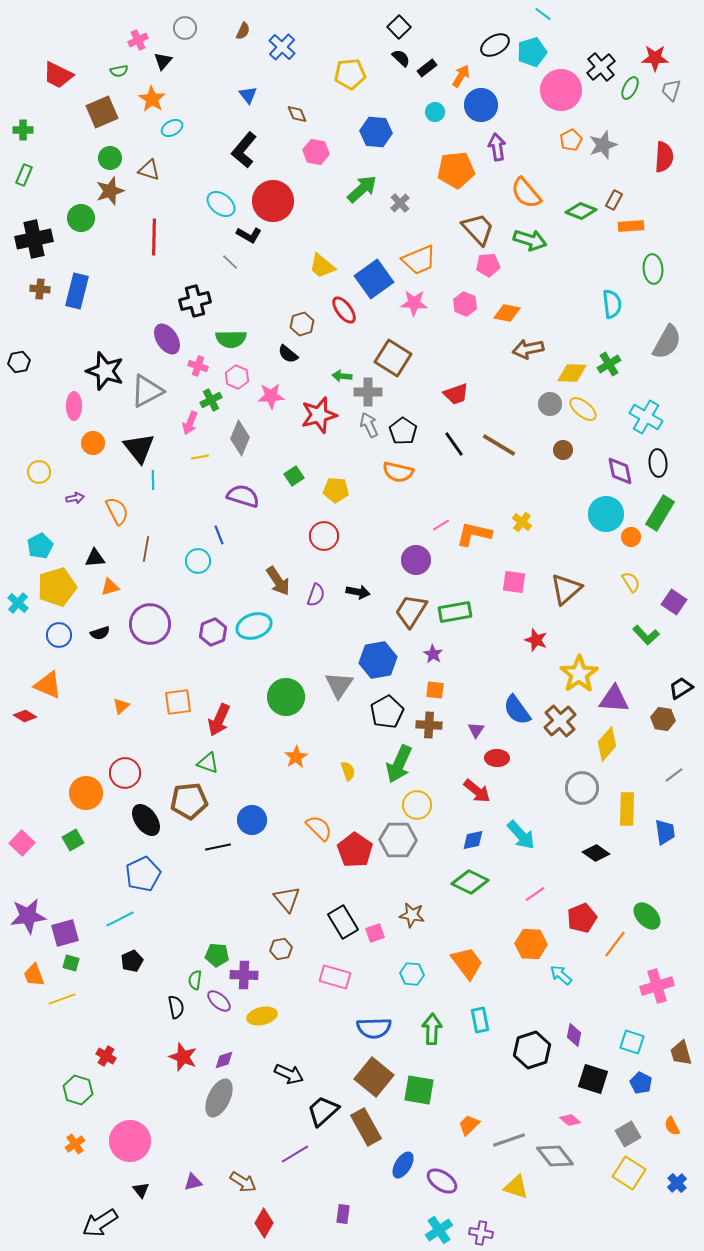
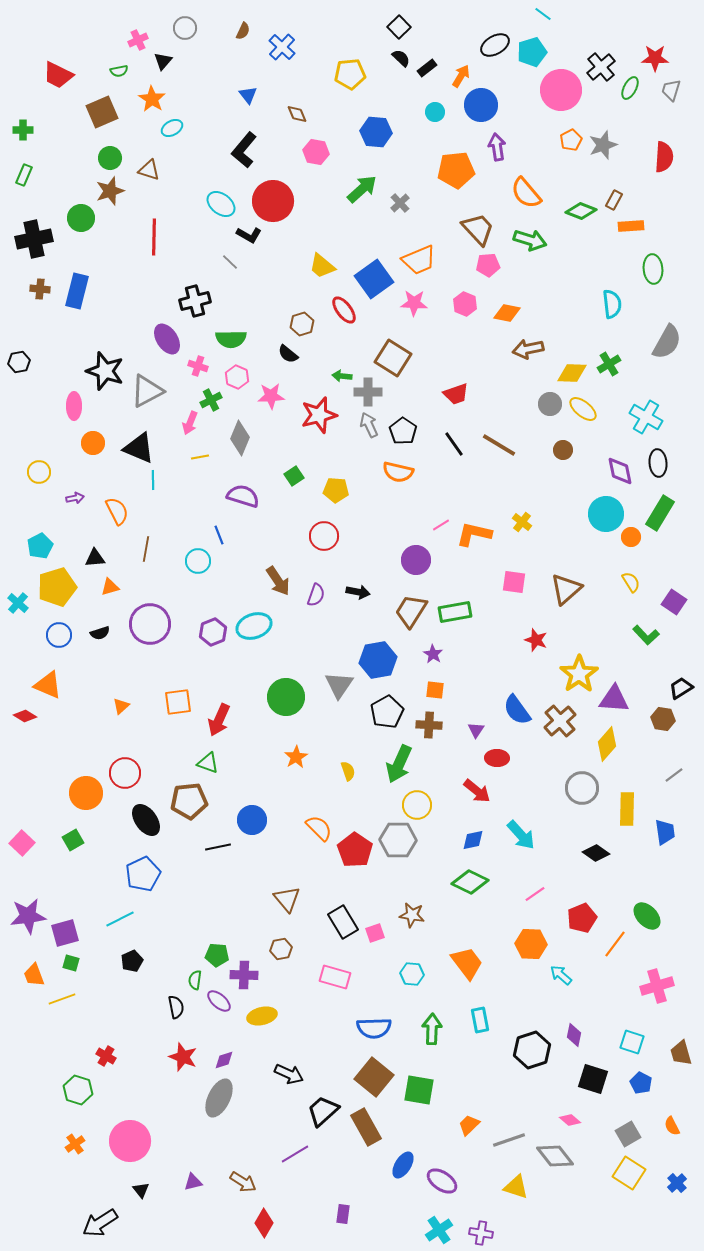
black triangle at (139, 448): rotated 28 degrees counterclockwise
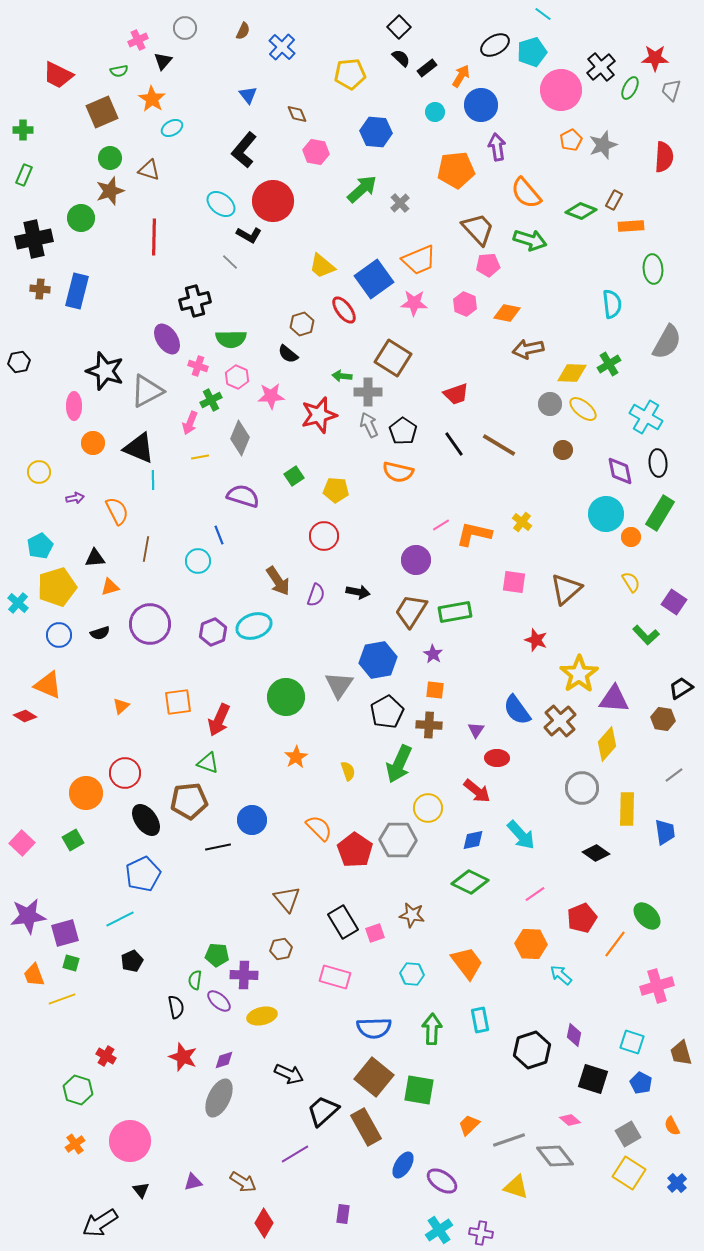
yellow circle at (417, 805): moved 11 px right, 3 px down
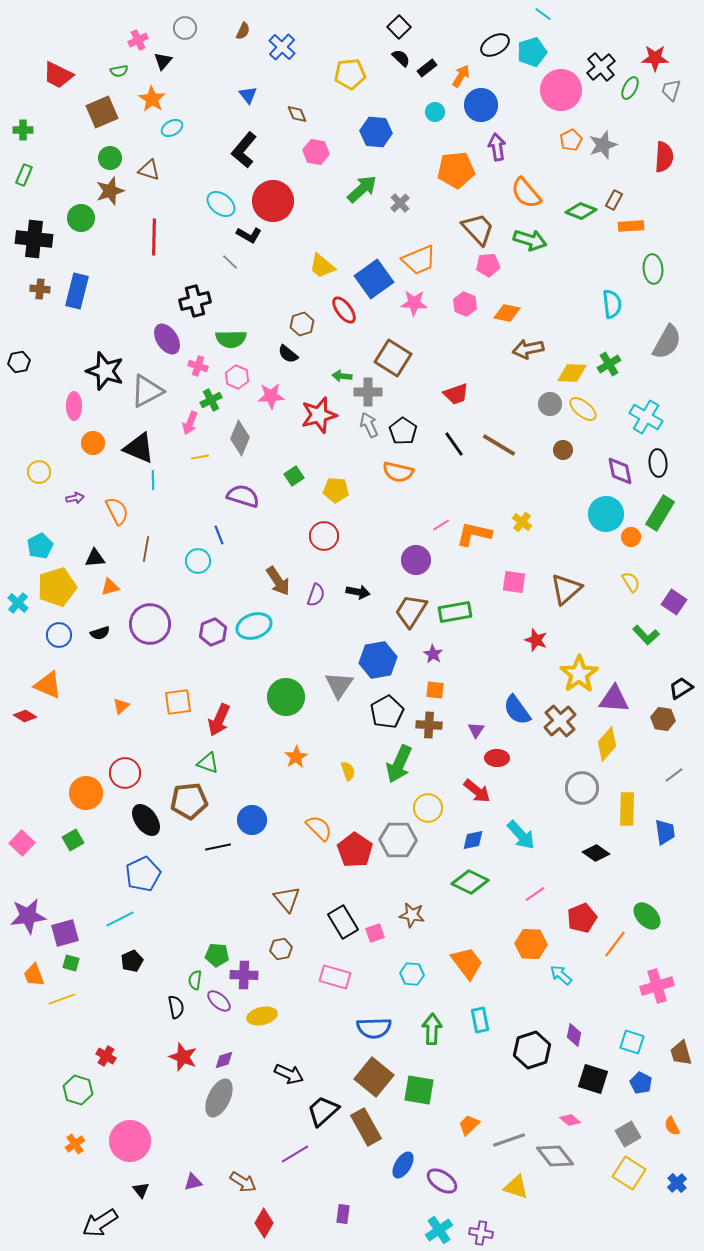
black cross at (34, 239): rotated 18 degrees clockwise
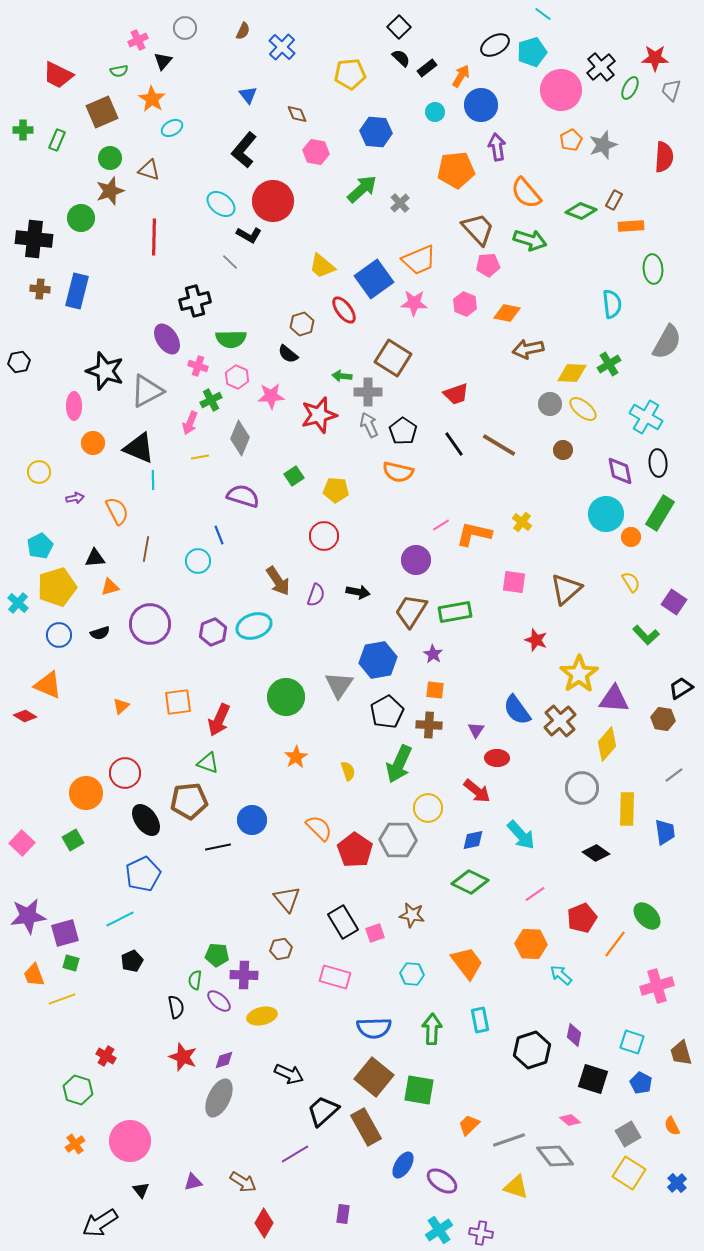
green rectangle at (24, 175): moved 33 px right, 35 px up
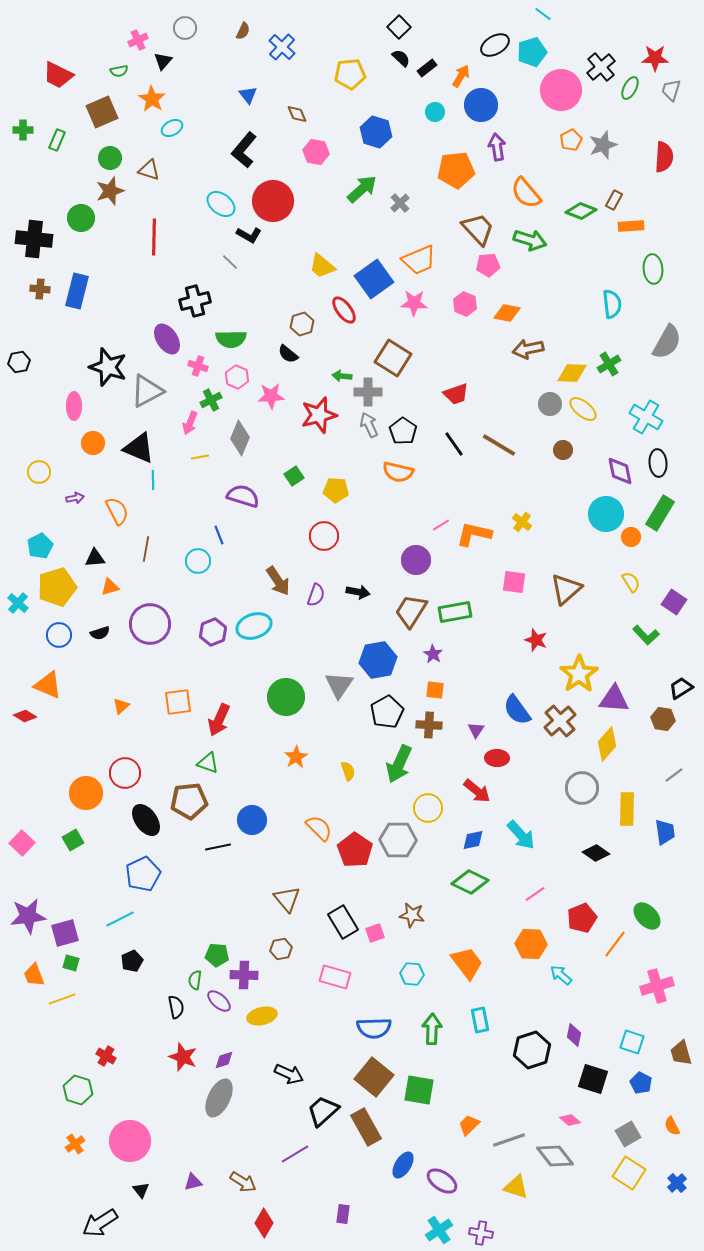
blue hexagon at (376, 132): rotated 12 degrees clockwise
black star at (105, 371): moved 3 px right, 4 px up
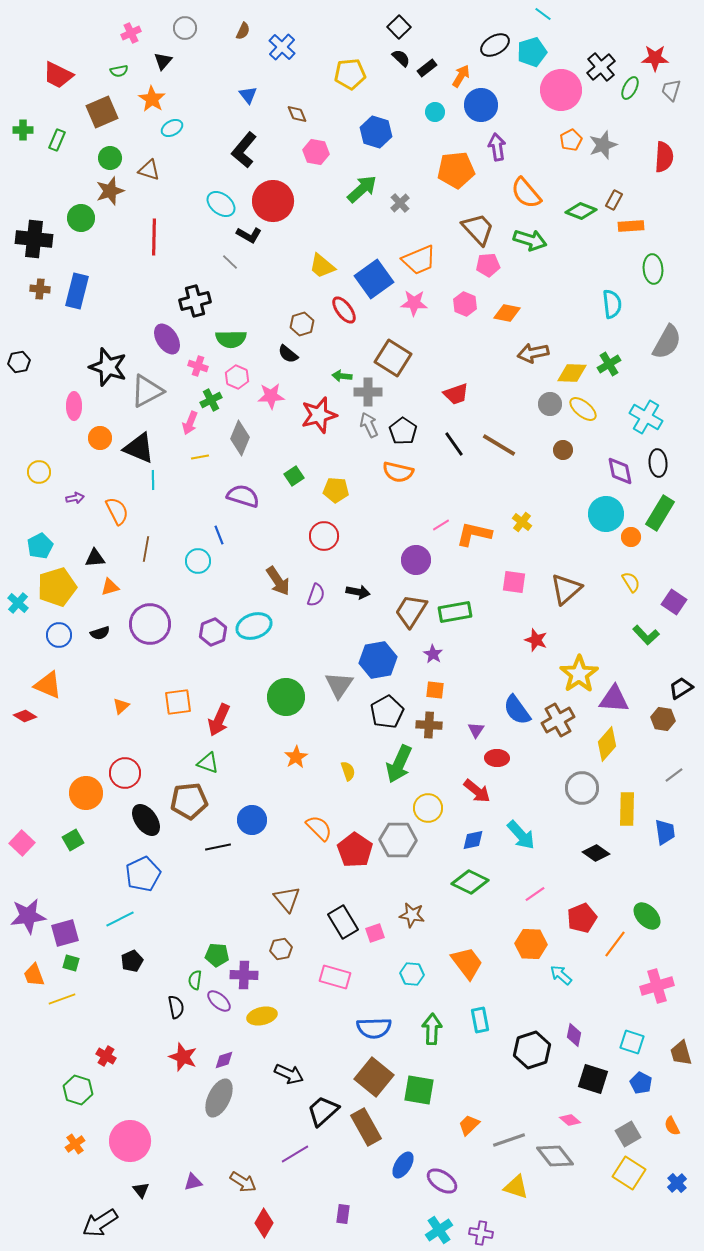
pink cross at (138, 40): moved 7 px left, 7 px up
brown arrow at (528, 349): moved 5 px right, 4 px down
orange circle at (93, 443): moved 7 px right, 5 px up
brown cross at (560, 721): moved 2 px left, 1 px up; rotated 12 degrees clockwise
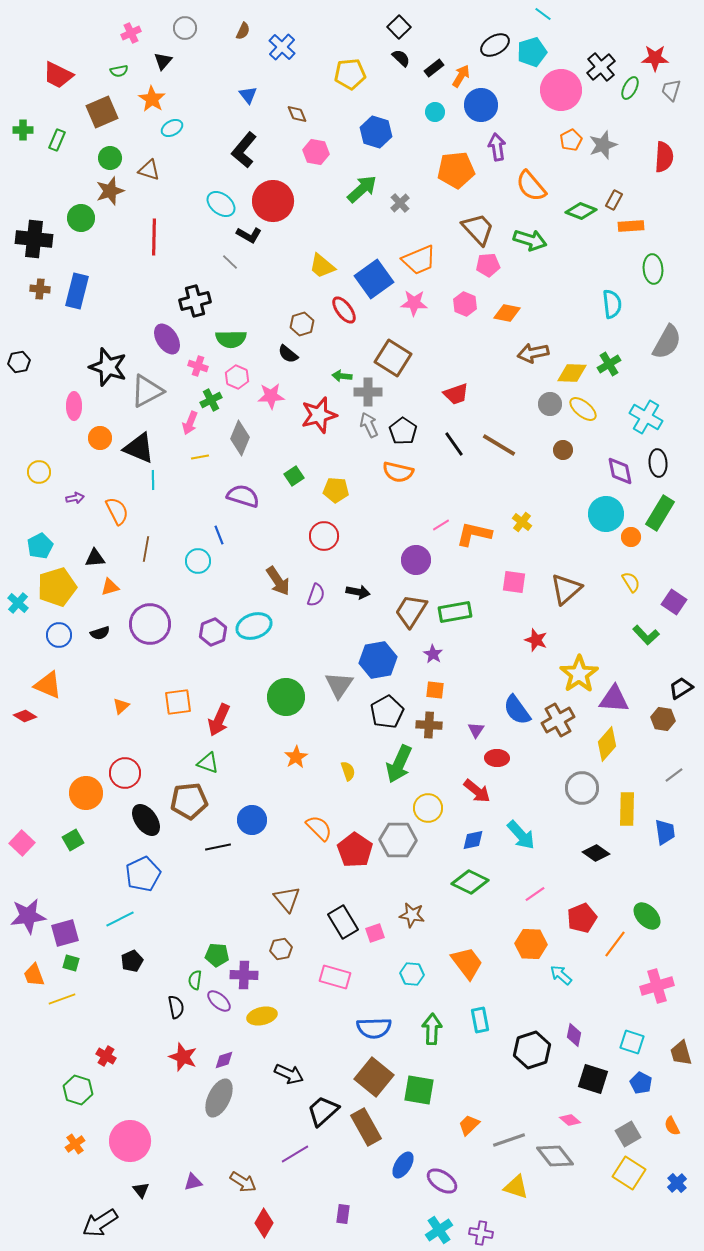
black rectangle at (427, 68): moved 7 px right
orange semicircle at (526, 193): moved 5 px right, 7 px up
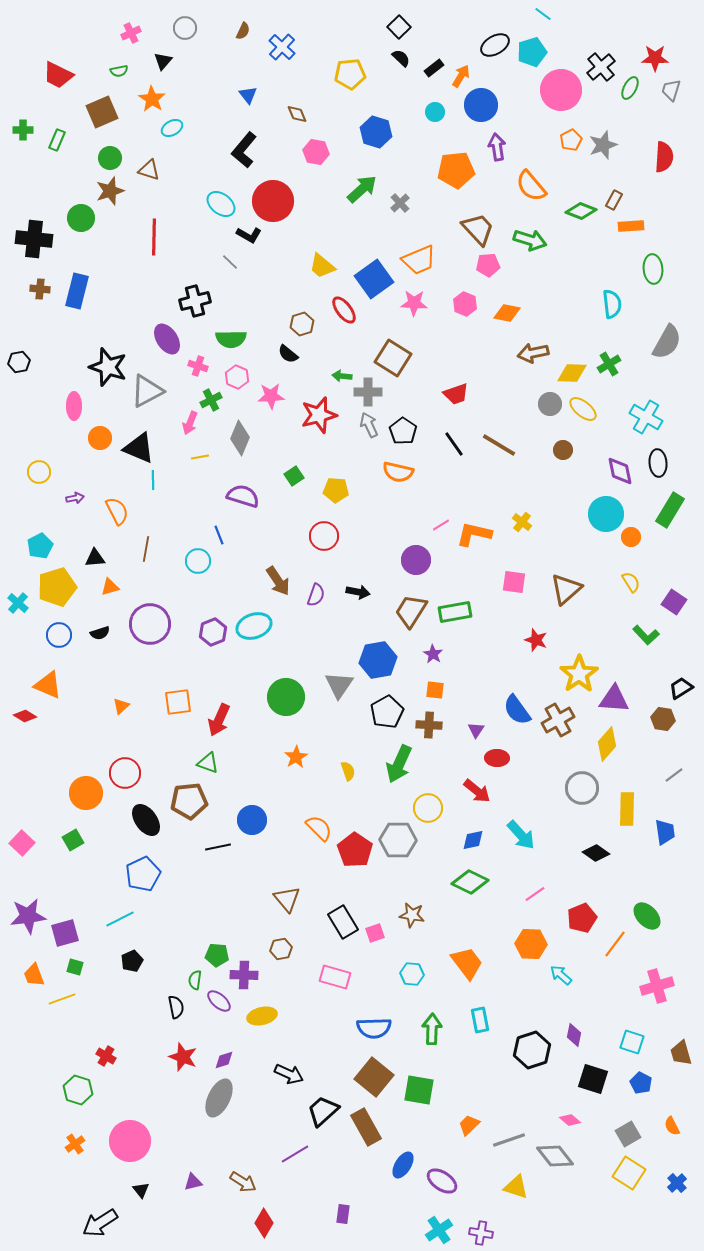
green rectangle at (660, 513): moved 10 px right, 3 px up
green square at (71, 963): moved 4 px right, 4 px down
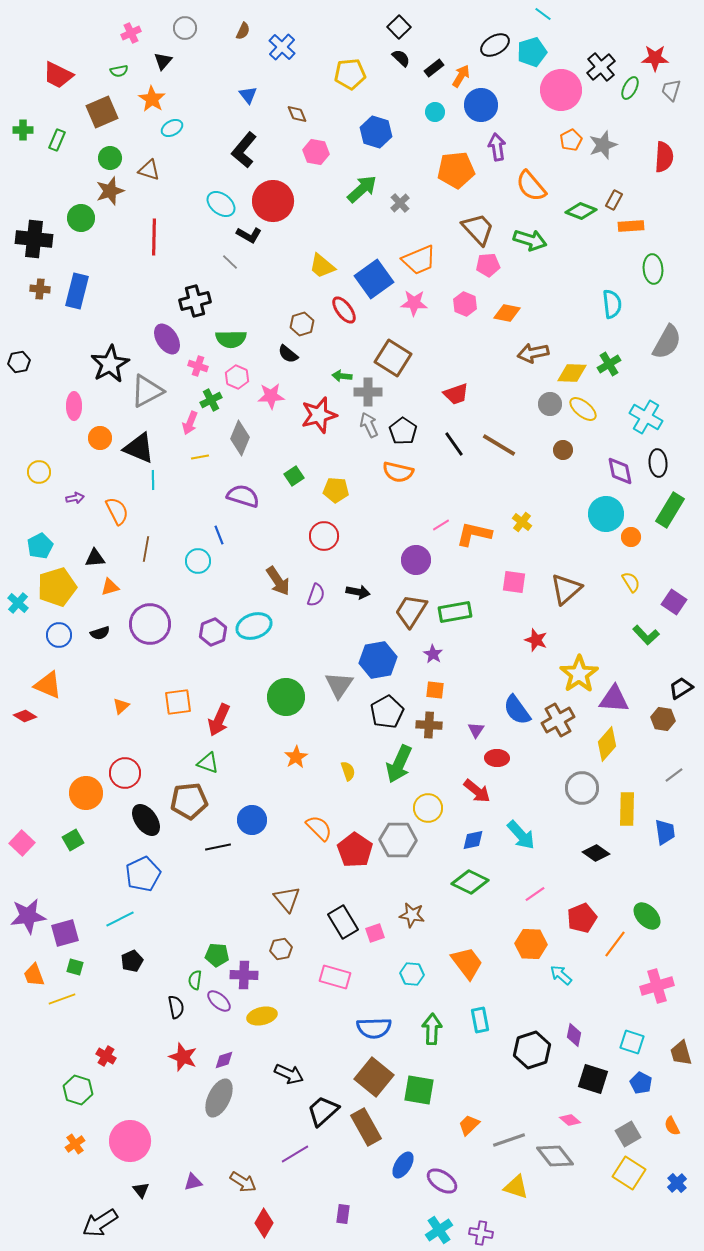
black star at (108, 367): moved 2 px right, 3 px up; rotated 24 degrees clockwise
